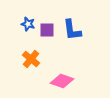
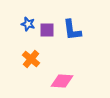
pink diamond: rotated 15 degrees counterclockwise
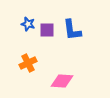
orange cross: moved 3 px left, 4 px down; rotated 24 degrees clockwise
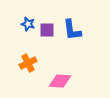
pink diamond: moved 2 px left
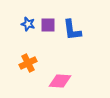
purple square: moved 1 px right, 5 px up
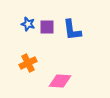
purple square: moved 1 px left, 2 px down
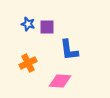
blue L-shape: moved 3 px left, 20 px down
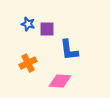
purple square: moved 2 px down
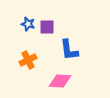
purple square: moved 2 px up
orange cross: moved 3 px up
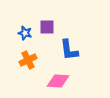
blue star: moved 3 px left, 9 px down
pink diamond: moved 2 px left
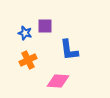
purple square: moved 2 px left, 1 px up
